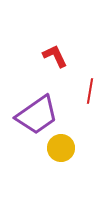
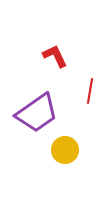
purple trapezoid: moved 2 px up
yellow circle: moved 4 px right, 2 px down
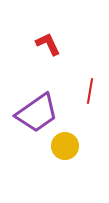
red L-shape: moved 7 px left, 12 px up
yellow circle: moved 4 px up
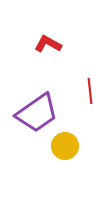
red L-shape: rotated 36 degrees counterclockwise
red line: rotated 15 degrees counterclockwise
